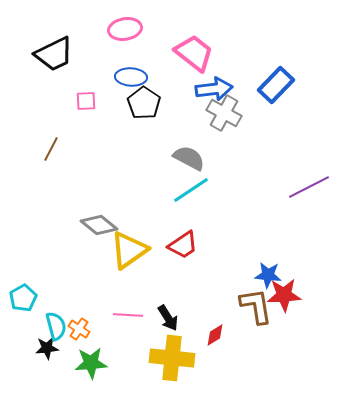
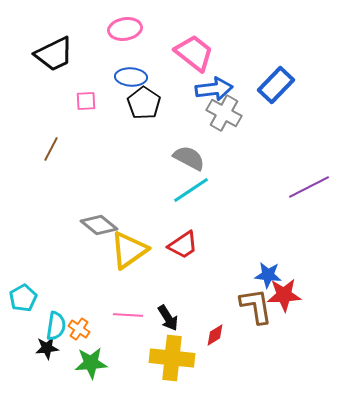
cyan semicircle: rotated 24 degrees clockwise
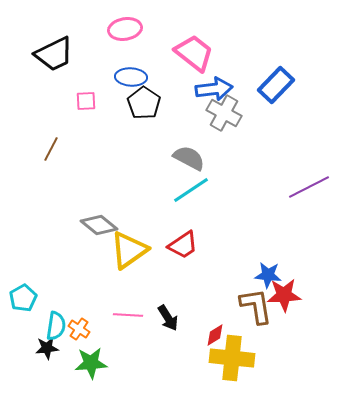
yellow cross: moved 60 px right
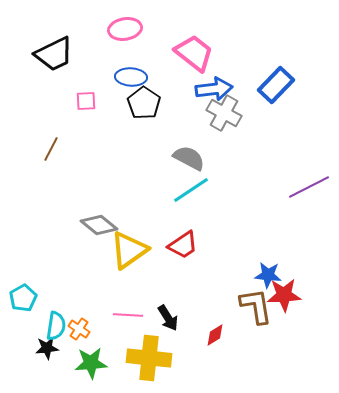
yellow cross: moved 83 px left
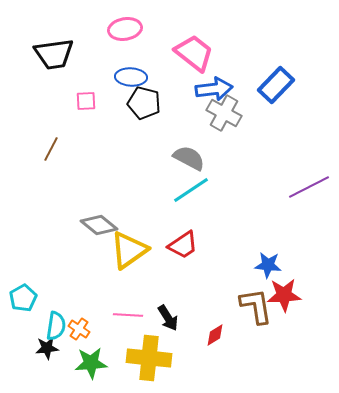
black trapezoid: rotated 18 degrees clockwise
black pentagon: rotated 20 degrees counterclockwise
blue star: moved 10 px up
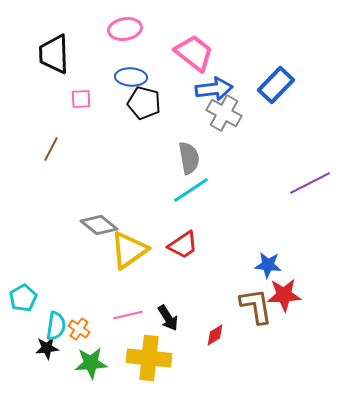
black trapezoid: rotated 96 degrees clockwise
pink square: moved 5 px left, 2 px up
gray semicircle: rotated 52 degrees clockwise
purple line: moved 1 px right, 4 px up
pink line: rotated 16 degrees counterclockwise
